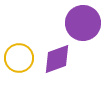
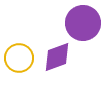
purple diamond: moved 2 px up
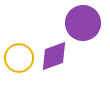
purple diamond: moved 3 px left, 1 px up
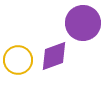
yellow circle: moved 1 px left, 2 px down
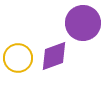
yellow circle: moved 2 px up
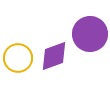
purple circle: moved 7 px right, 11 px down
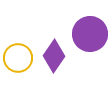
purple diamond: rotated 36 degrees counterclockwise
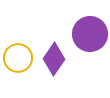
purple diamond: moved 3 px down
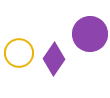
yellow circle: moved 1 px right, 5 px up
